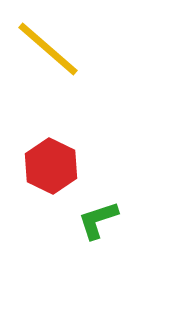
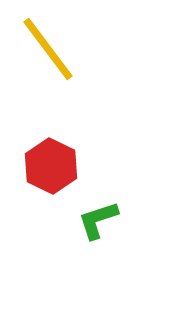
yellow line: rotated 12 degrees clockwise
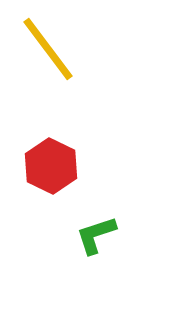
green L-shape: moved 2 px left, 15 px down
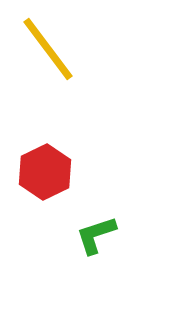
red hexagon: moved 6 px left, 6 px down; rotated 8 degrees clockwise
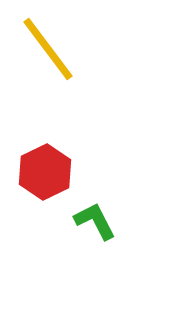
green L-shape: moved 1 px left, 14 px up; rotated 81 degrees clockwise
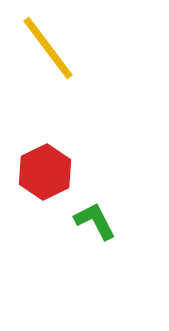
yellow line: moved 1 px up
